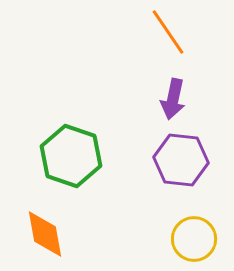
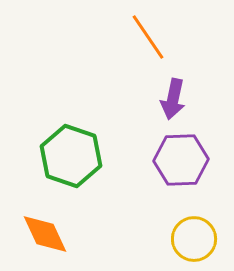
orange line: moved 20 px left, 5 px down
purple hexagon: rotated 8 degrees counterclockwise
orange diamond: rotated 15 degrees counterclockwise
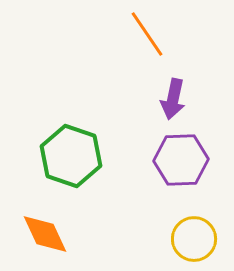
orange line: moved 1 px left, 3 px up
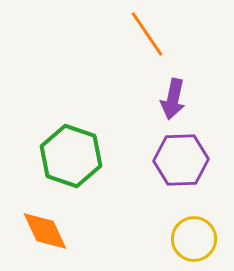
orange diamond: moved 3 px up
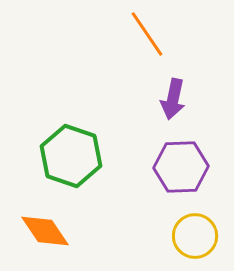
purple hexagon: moved 7 px down
orange diamond: rotated 9 degrees counterclockwise
yellow circle: moved 1 px right, 3 px up
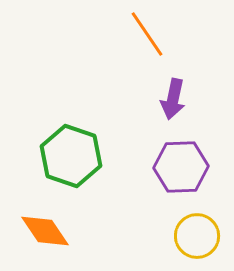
yellow circle: moved 2 px right
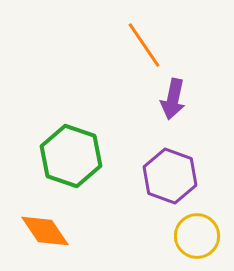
orange line: moved 3 px left, 11 px down
purple hexagon: moved 11 px left, 9 px down; rotated 22 degrees clockwise
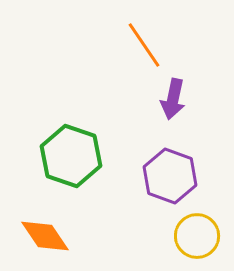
orange diamond: moved 5 px down
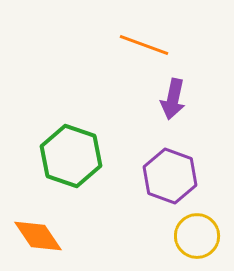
orange line: rotated 36 degrees counterclockwise
orange diamond: moved 7 px left
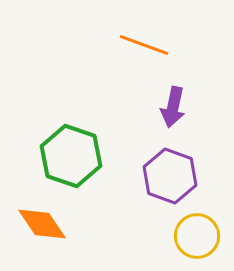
purple arrow: moved 8 px down
orange diamond: moved 4 px right, 12 px up
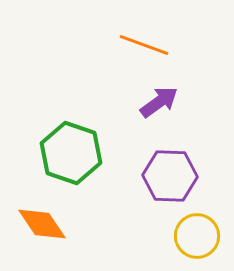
purple arrow: moved 14 px left, 5 px up; rotated 138 degrees counterclockwise
green hexagon: moved 3 px up
purple hexagon: rotated 18 degrees counterclockwise
